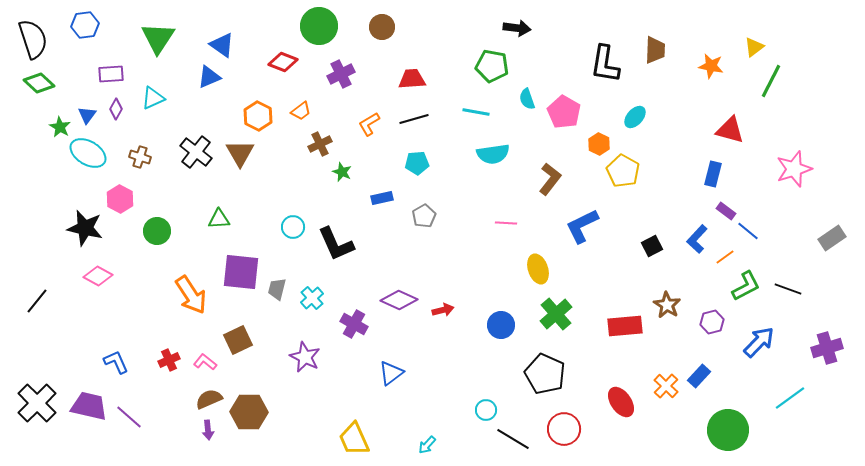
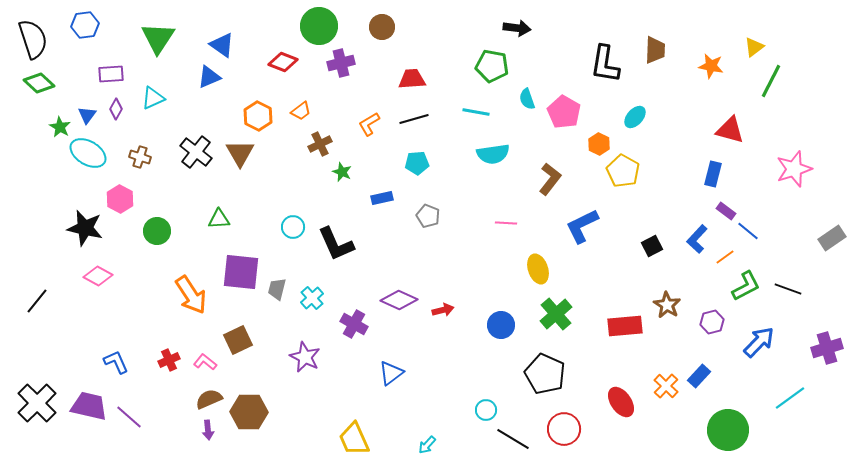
purple cross at (341, 74): moved 11 px up; rotated 12 degrees clockwise
gray pentagon at (424, 216): moved 4 px right; rotated 20 degrees counterclockwise
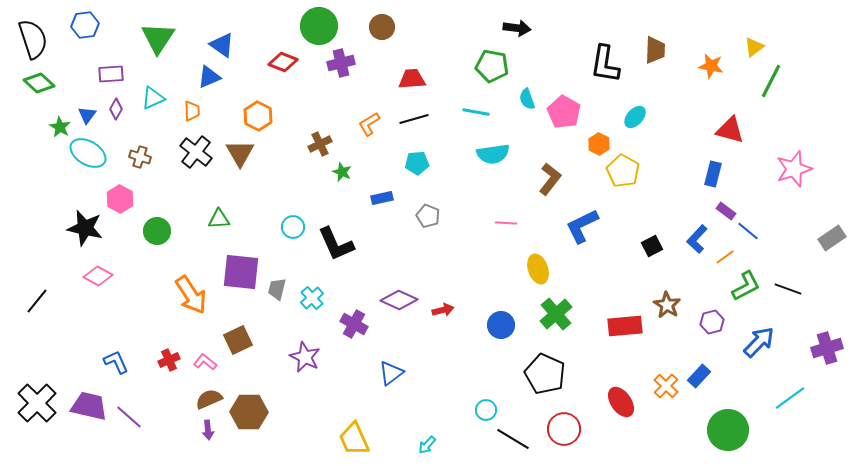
orange trapezoid at (301, 111): moved 109 px left; rotated 55 degrees counterclockwise
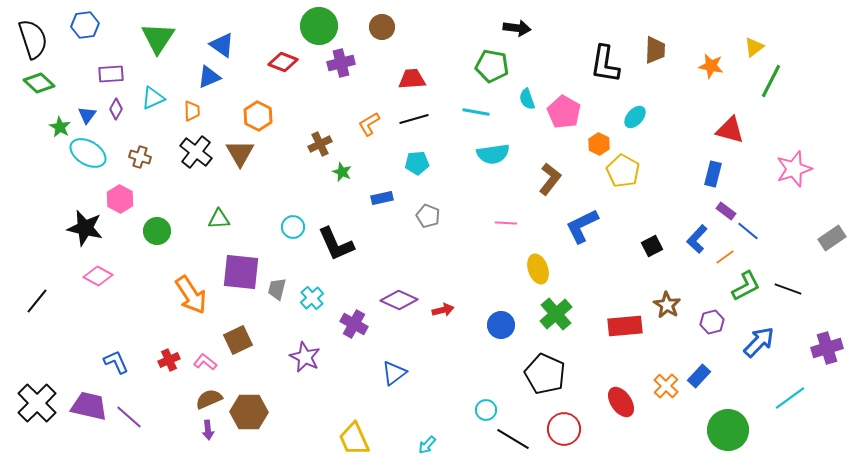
blue triangle at (391, 373): moved 3 px right
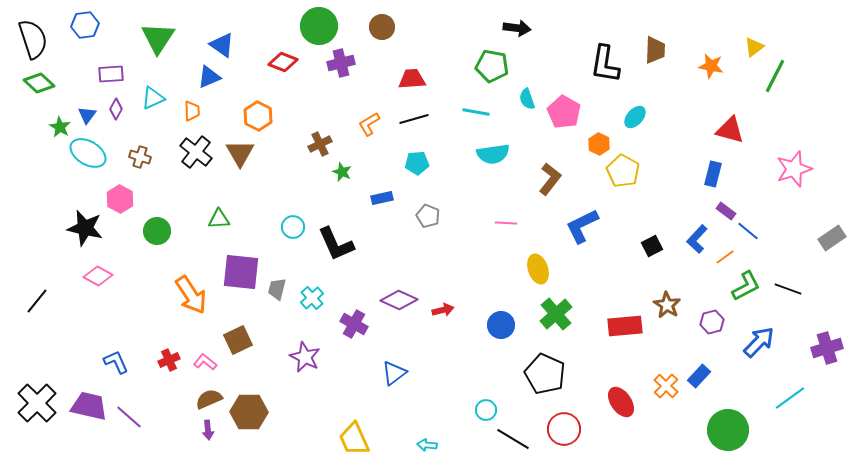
green line at (771, 81): moved 4 px right, 5 px up
cyan arrow at (427, 445): rotated 54 degrees clockwise
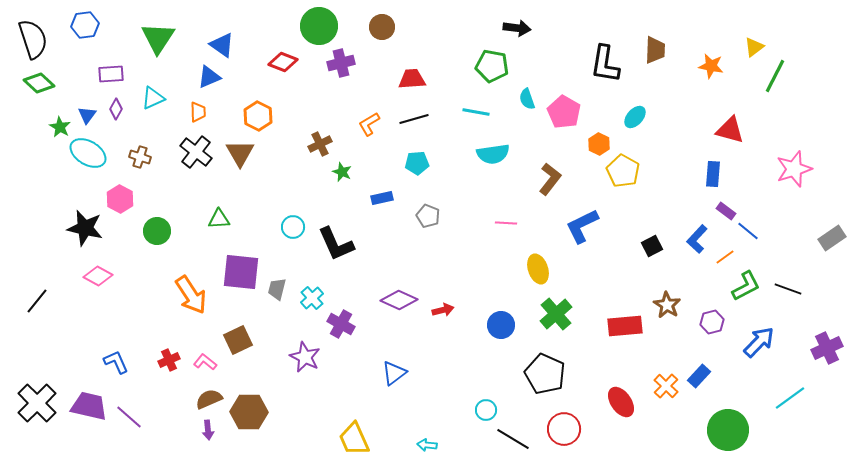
orange trapezoid at (192, 111): moved 6 px right, 1 px down
blue rectangle at (713, 174): rotated 10 degrees counterclockwise
purple cross at (354, 324): moved 13 px left
purple cross at (827, 348): rotated 8 degrees counterclockwise
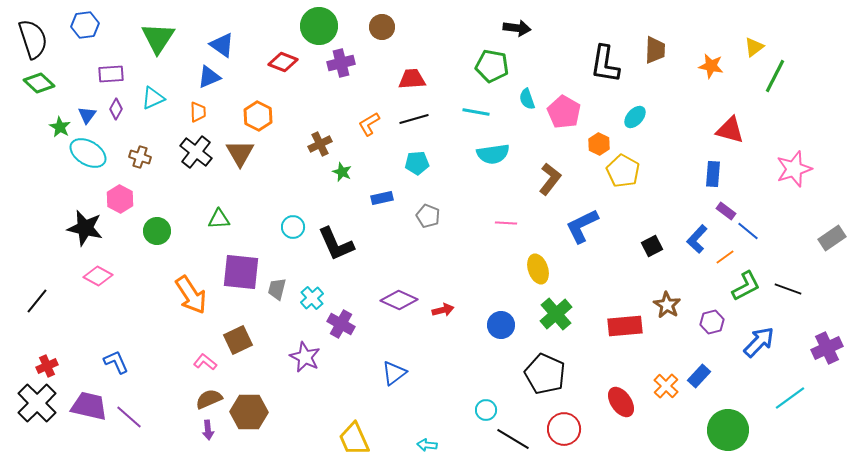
red cross at (169, 360): moved 122 px left, 6 px down
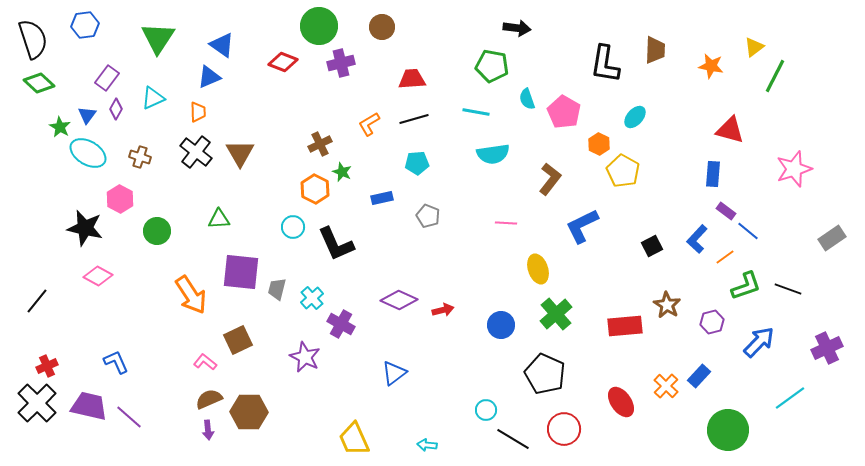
purple rectangle at (111, 74): moved 4 px left, 4 px down; rotated 50 degrees counterclockwise
orange hexagon at (258, 116): moved 57 px right, 73 px down
green L-shape at (746, 286): rotated 8 degrees clockwise
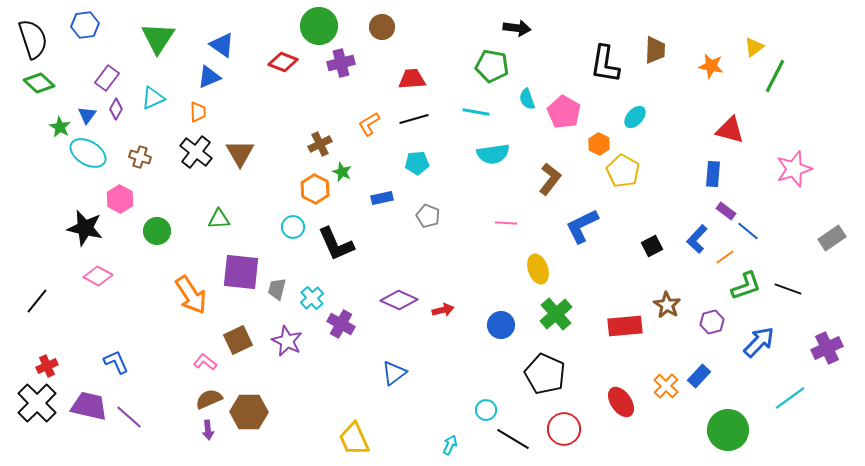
purple star at (305, 357): moved 18 px left, 16 px up
cyan arrow at (427, 445): moved 23 px right; rotated 108 degrees clockwise
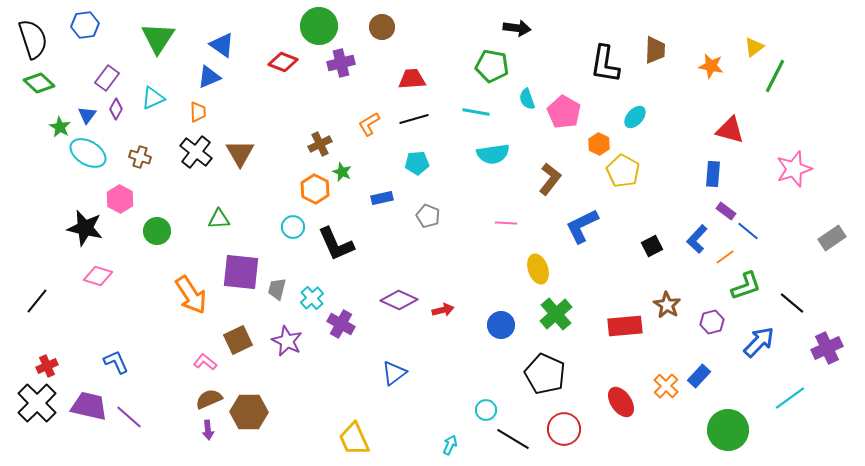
pink diamond at (98, 276): rotated 12 degrees counterclockwise
black line at (788, 289): moved 4 px right, 14 px down; rotated 20 degrees clockwise
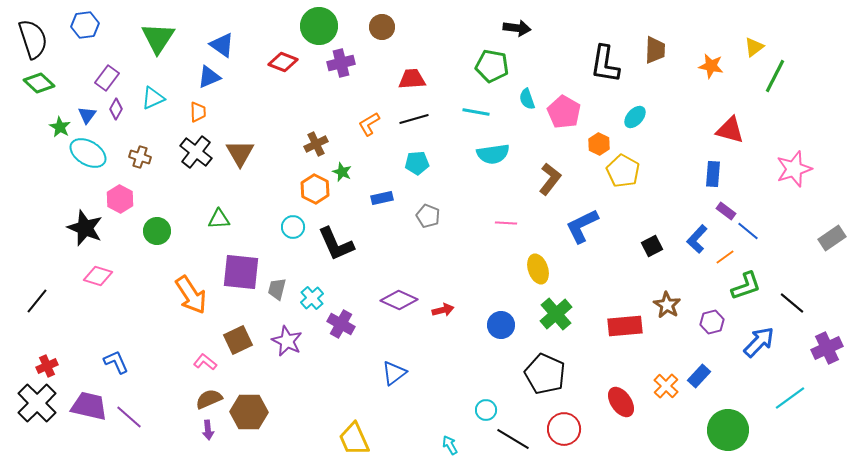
brown cross at (320, 144): moved 4 px left
black star at (85, 228): rotated 9 degrees clockwise
cyan arrow at (450, 445): rotated 54 degrees counterclockwise
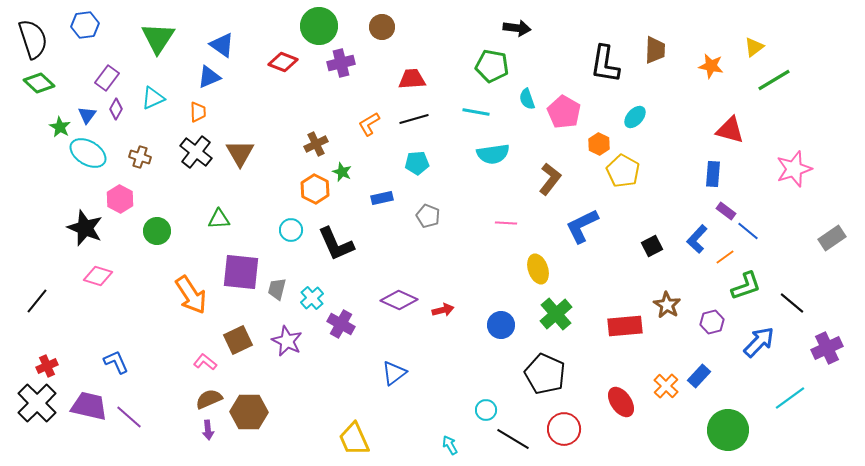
green line at (775, 76): moved 1 px left, 4 px down; rotated 32 degrees clockwise
cyan circle at (293, 227): moved 2 px left, 3 px down
